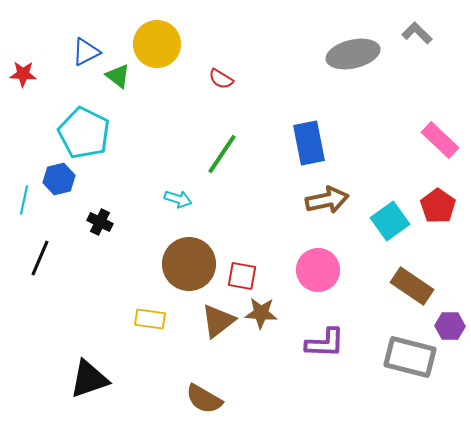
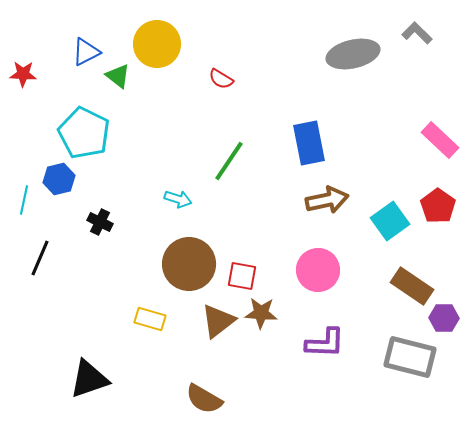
green line: moved 7 px right, 7 px down
yellow rectangle: rotated 8 degrees clockwise
purple hexagon: moved 6 px left, 8 px up
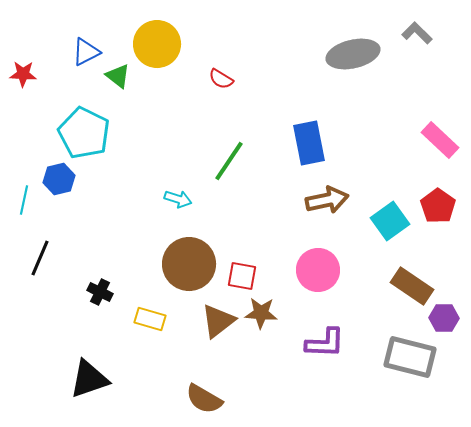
black cross: moved 70 px down
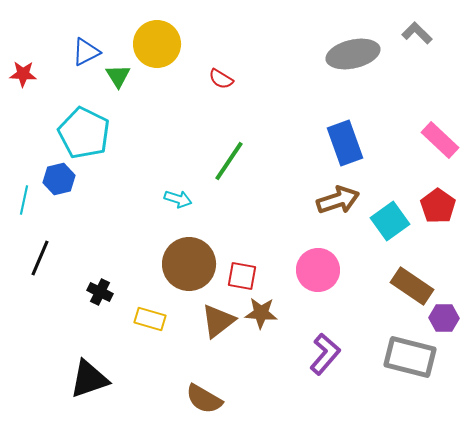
green triangle: rotated 20 degrees clockwise
blue rectangle: moved 36 px right; rotated 9 degrees counterclockwise
brown arrow: moved 11 px right; rotated 6 degrees counterclockwise
purple L-shape: moved 11 px down; rotated 51 degrees counterclockwise
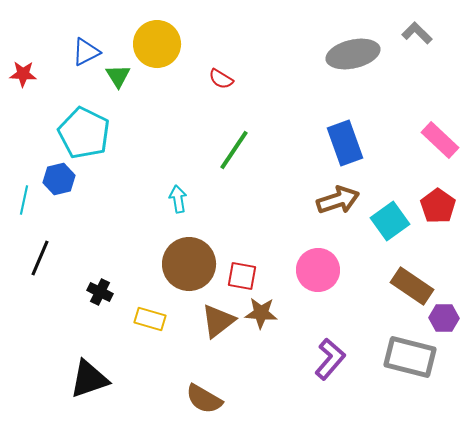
green line: moved 5 px right, 11 px up
cyan arrow: rotated 116 degrees counterclockwise
purple L-shape: moved 5 px right, 5 px down
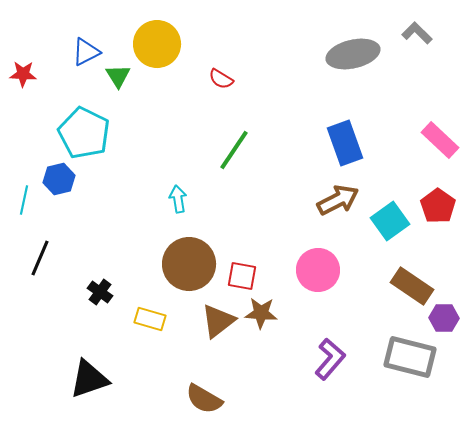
brown arrow: rotated 9 degrees counterclockwise
black cross: rotated 10 degrees clockwise
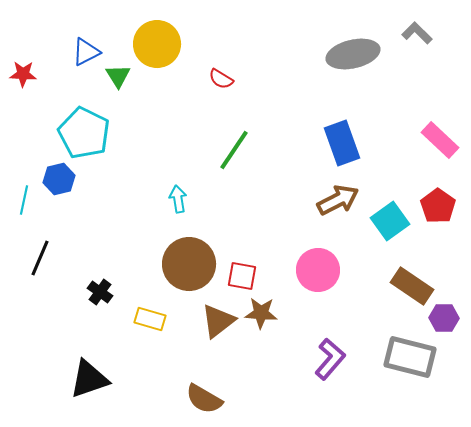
blue rectangle: moved 3 px left
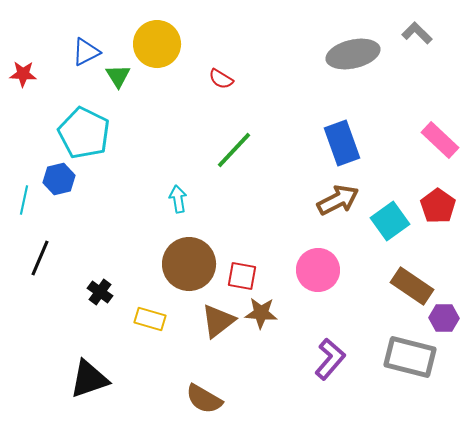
green line: rotated 9 degrees clockwise
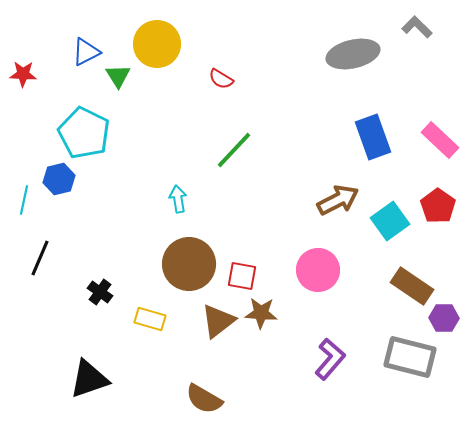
gray L-shape: moved 6 px up
blue rectangle: moved 31 px right, 6 px up
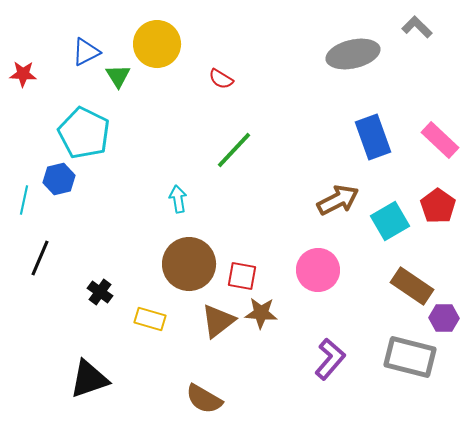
cyan square: rotated 6 degrees clockwise
